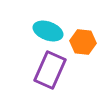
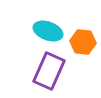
purple rectangle: moved 1 px left, 1 px down
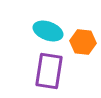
purple rectangle: rotated 15 degrees counterclockwise
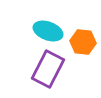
purple rectangle: moved 1 px left, 2 px up; rotated 18 degrees clockwise
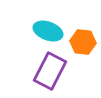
purple rectangle: moved 2 px right, 2 px down
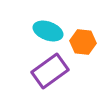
purple rectangle: rotated 27 degrees clockwise
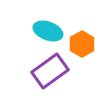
orange hexagon: moved 1 px left, 2 px down; rotated 25 degrees clockwise
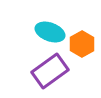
cyan ellipse: moved 2 px right, 1 px down
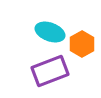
purple rectangle: rotated 15 degrees clockwise
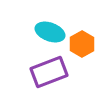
purple rectangle: moved 1 px left, 1 px down
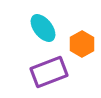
cyan ellipse: moved 7 px left, 4 px up; rotated 32 degrees clockwise
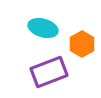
cyan ellipse: rotated 36 degrees counterclockwise
